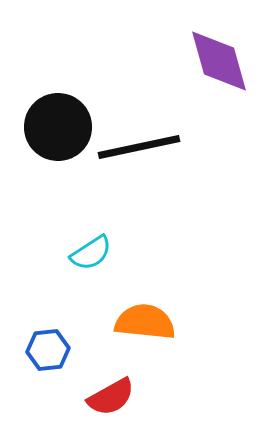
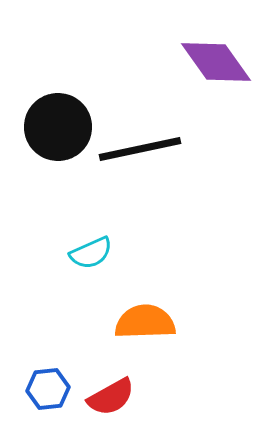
purple diamond: moved 3 px left, 1 px down; rotated 20 degrees counterclockwise
black line: moved 1 px right, 2 px down
cyan semicircle: rotated 9 degrees clockwise
orange semicircle: rotated 8 degrees counterclockwise
blue hexagon: moved 39 px down
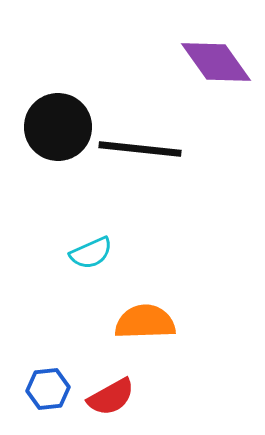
black line: rotated 18 degrees clockwise
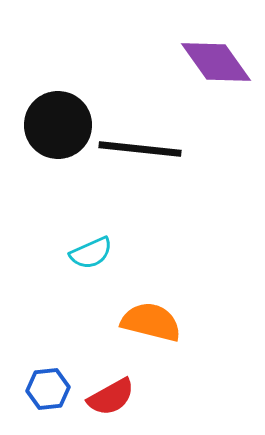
black circle: moved 2 px up
orange semicircle: moved 6 px right; rotated 16 degrees clockwise
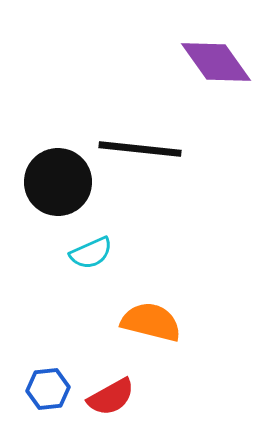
black circle: moved 57 px down
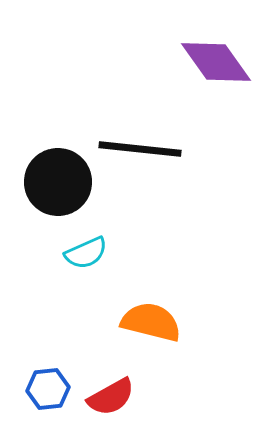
cyan semicircle: moved 5 px left
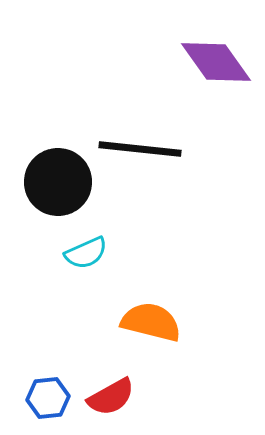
blue hexagon: moved 9 px down
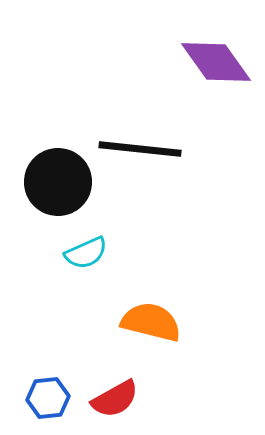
red semicircle: moved 4 px right, 2 px down
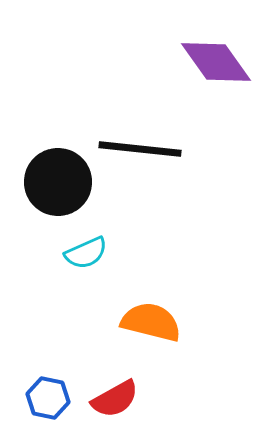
blue hexagon: rotated 18 degrees clockwise
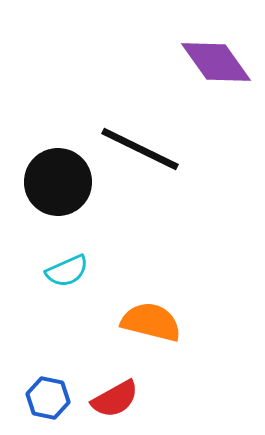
black line: rotated 20 degrees clockwise
cyan semicircle: moved 19 px left, 18 px down
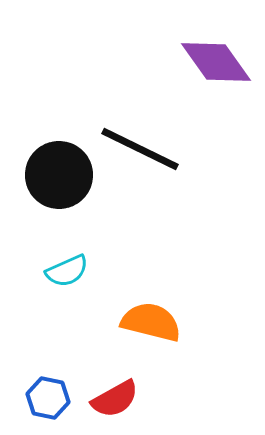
black circle: moved 1 px right, 7 px up
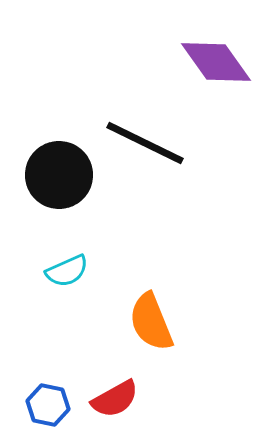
black line: moved 5 px right, 6 px up
orange semicircle: rotated 126 degrees counterclockwise
blue hexagon: moved 7 px down
